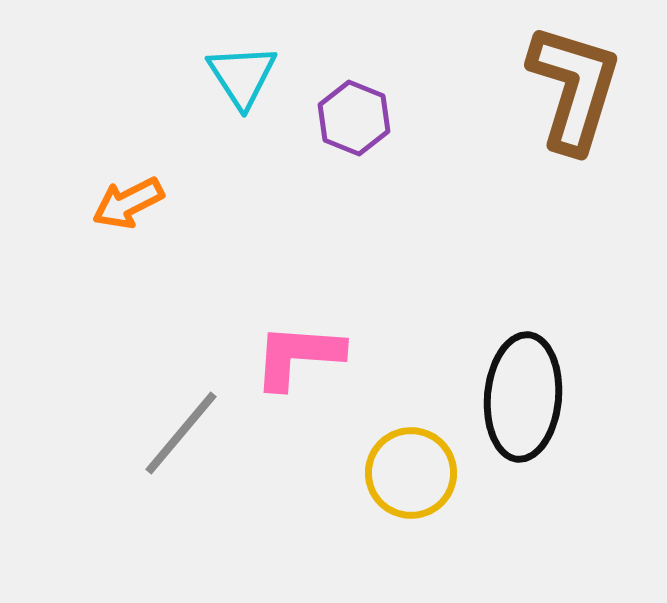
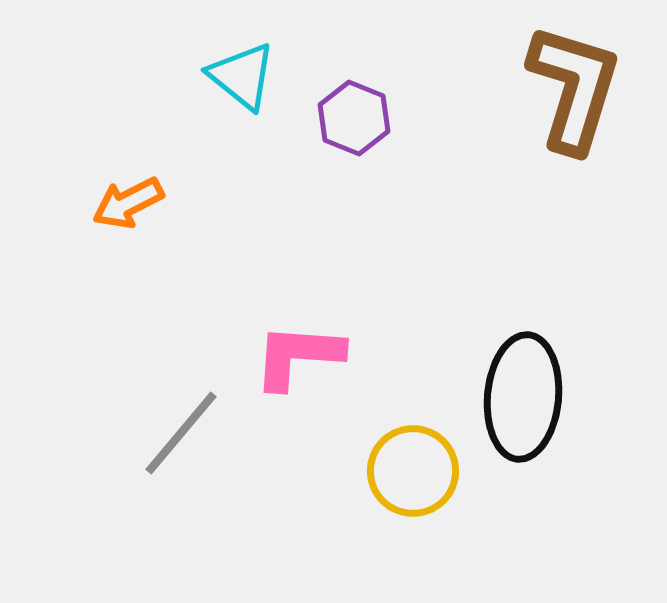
cyan triangle: rotated 18 degrees counterclockwise
yellow circle: moved 2 px right, 2 px up
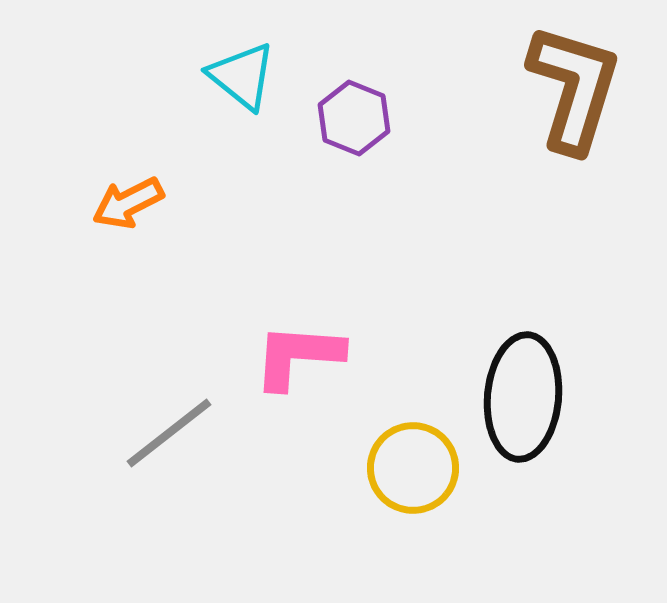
gray line: moved 12 px left; rotated 12 degrees clockwise
yellow circle: moved 3 px up
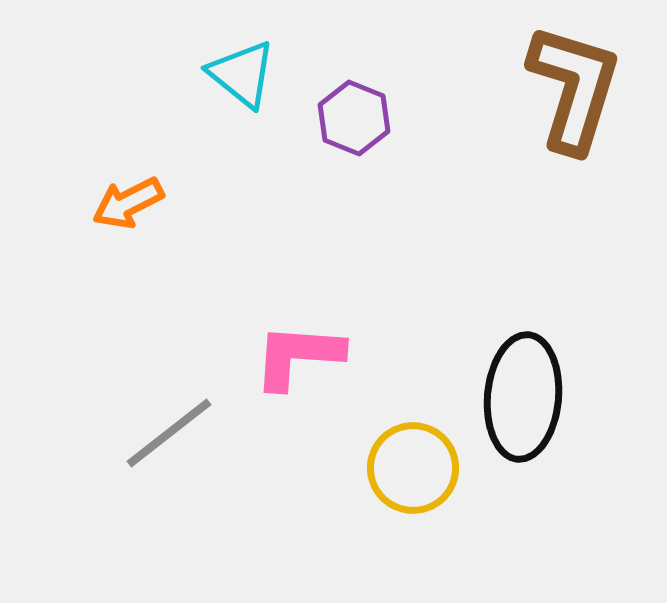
cyan triangle: moved 2 px up
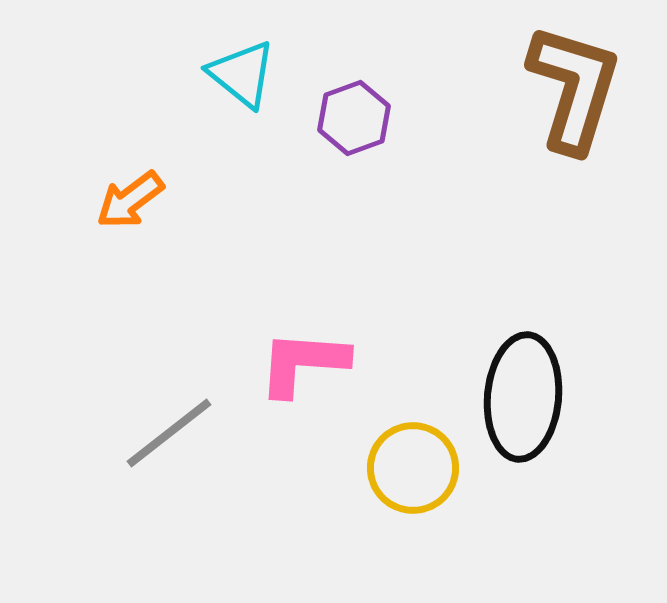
purple hexagon: rotated 18 degrees clockwise
orange arrow: moved 2 px right, 3 px up; rotated 10 degrees counterclockwise
pink L-shape: moved 5 px right, 7 px down
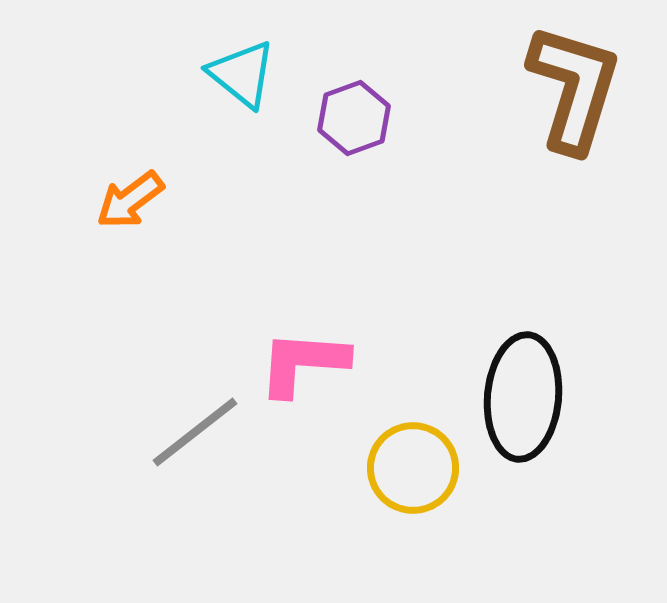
gray line: moved 26 px right, 1 px up
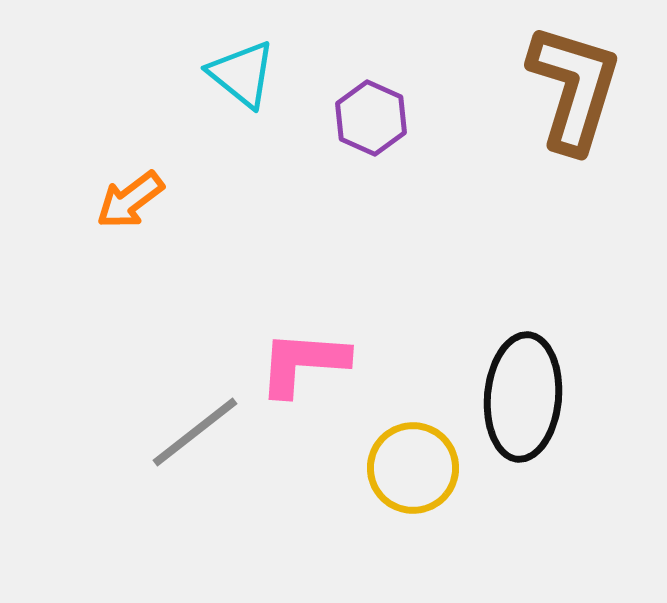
purple hexagon: moved 17 px right; rotated 16 degrees counterclockwise
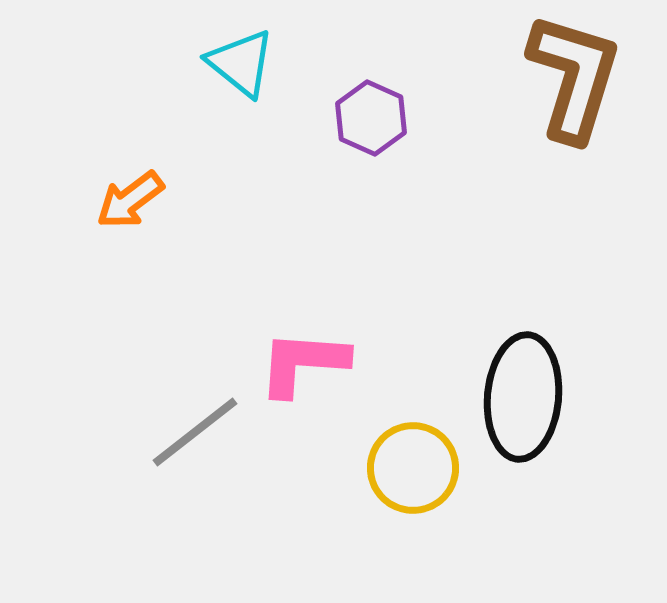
cyan triangle: moved 1 px left, 11 px up
brown L-shape: moved 11 px up
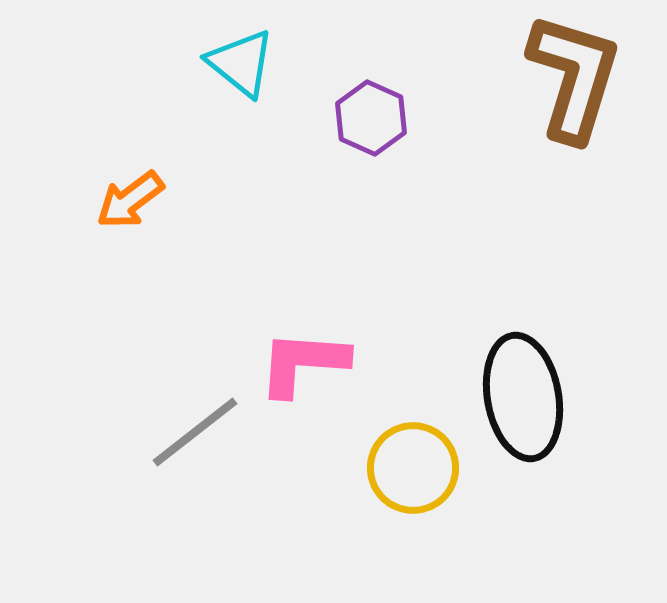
black ellipse: rotated 15 degrees counterclockwise
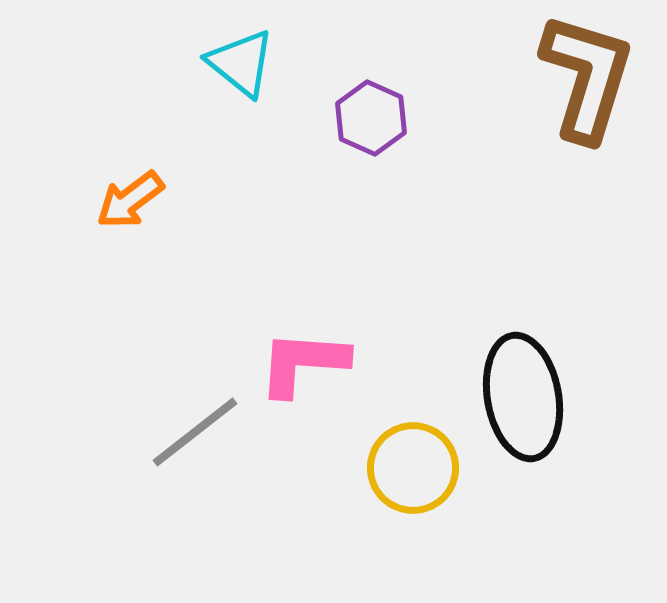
brown L-shape: moved 13 px right
